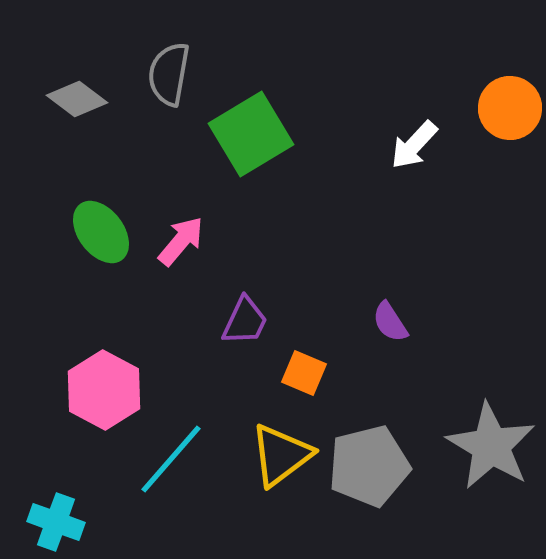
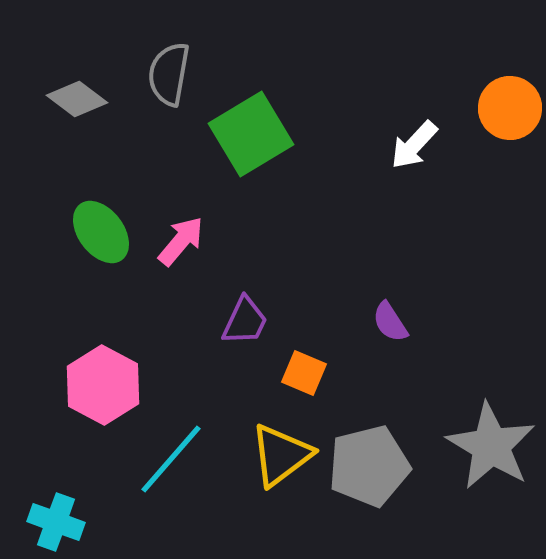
pink hexagon: moved 1 px left, 5 px up
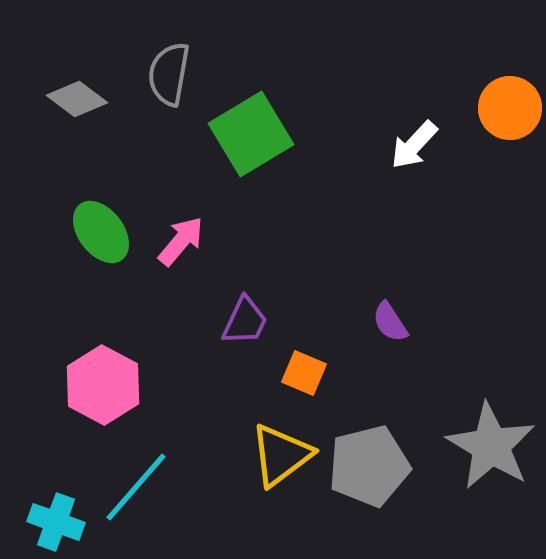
cyan line: moved 35 px left, 28 px down
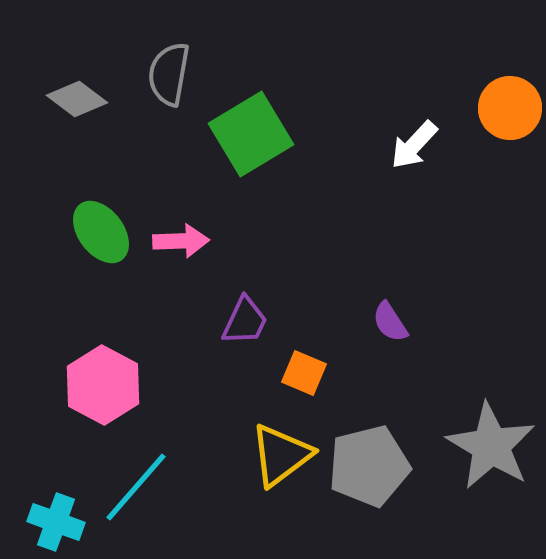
pink arrow: rotated 48 degrees clockwise
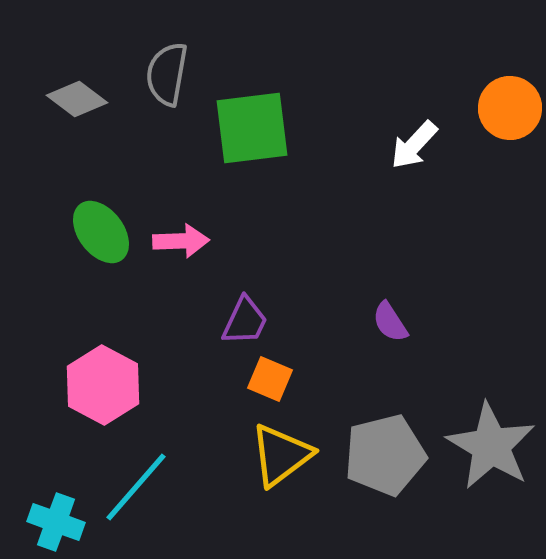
gray semicircle: moved 2 px left
green square: moved 1 px right, 6 px up; rotated 24 degrees clockwise
orange square: moved 34 px left, 6 px down
gray pentagon: moved 16 px right, 11 px up
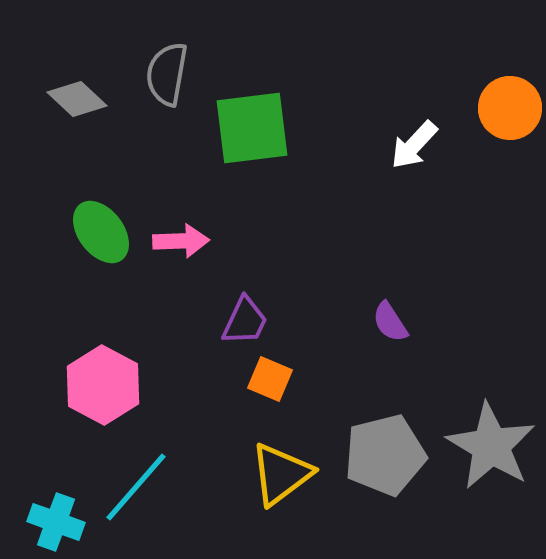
gray diamond: rotated 6 degrees clockwise
yellow triangle: moved 19 px down
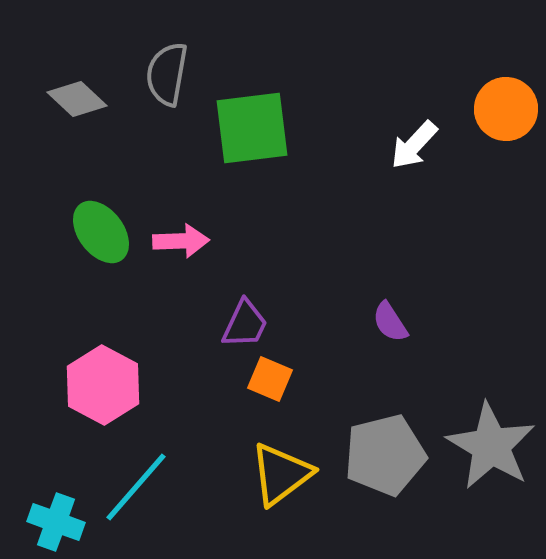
orange circle: moved 4 px left, 1 px down
purple trapezoid: moved 3 px down
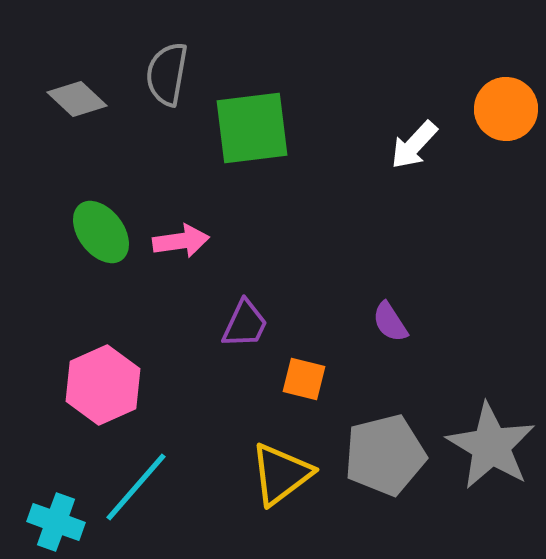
pink arrow: rotated 6 degrees counterclockwise
orange square: moved 34 px right; rotated 9 degrees counterclockwise
pink hexagon: rotated 8 degrees clockwise
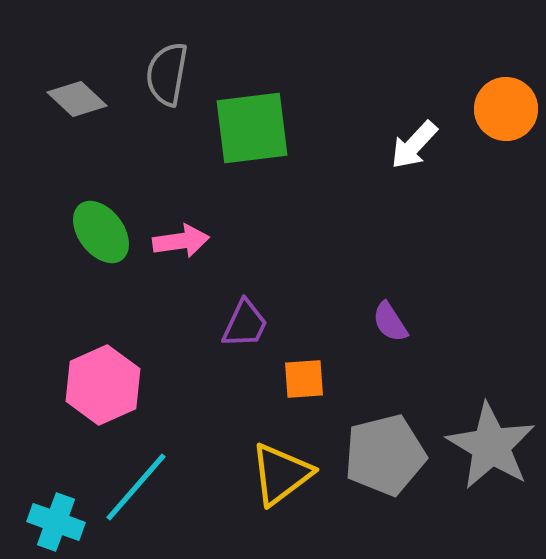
orange square: rotated 18 degrees counterclockwise
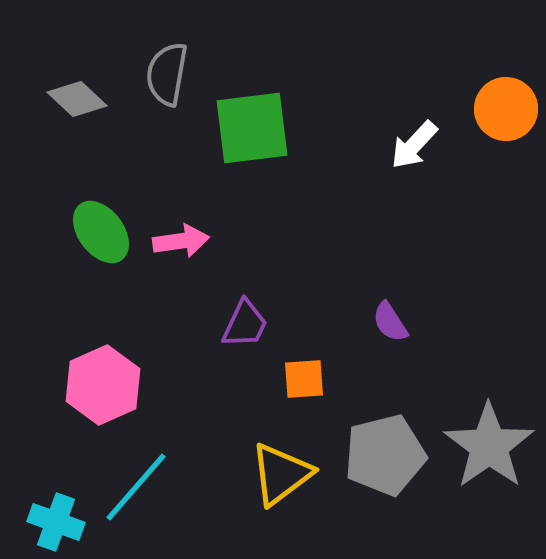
gray star: moved 2 px left; rotated 6 degrees clockwise
